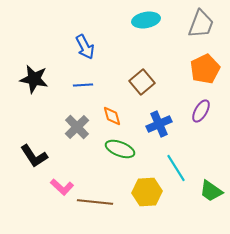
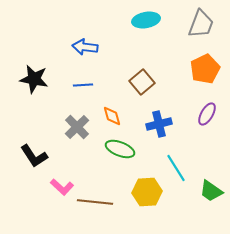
blue arrow: rotated 125 degrees clockwise
purple ellipse: moved 6 px right, 3 px down
blue cross: rotated 10 degrees clockwise
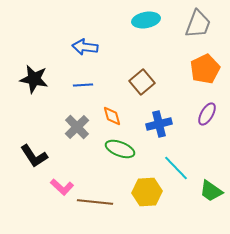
gray trapezoid: moved 3 px left
cyan line: rotated 12 degrees counterclockwise
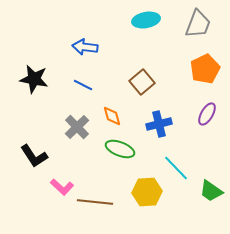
blue line: rotated 30 degrees clockwise
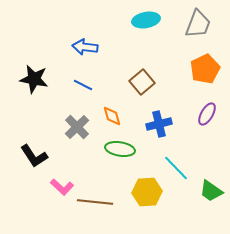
green ellipse: rotated 12 degrees counterclockwise
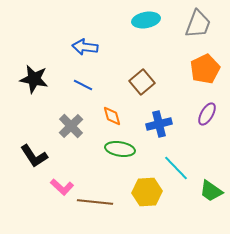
gray cross: moved 6 px left, 1 px up
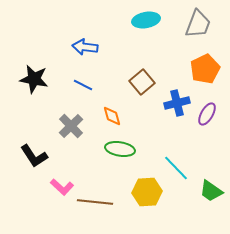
blue cross: moved 18 px right, 21 px up
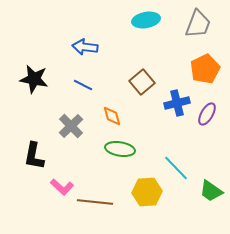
black L-shape: rotated 44 degrees clockwise
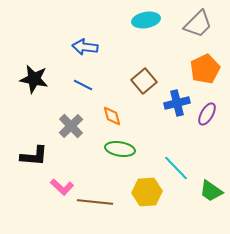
gray trapezoid: rotated 24 degrees clockwise
brown square: moved 2 px right, 1 px up
black L-shape: rotated 96 degrees counterclockwise
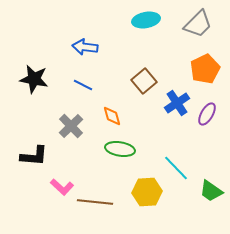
blue cross: rotated 20 degrees counterclockwise
